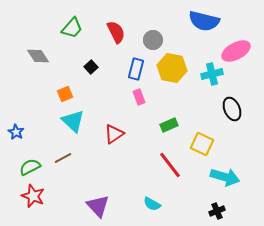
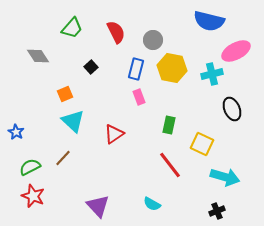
blue semicircle: moved 5 px right
green rectangle: rotated 54 degrees counterclockwise
brown line: rotated 18 degrees counterclockwise
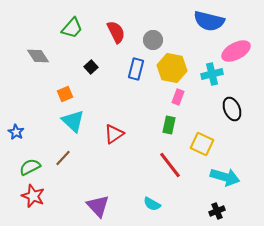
pink rectangle: moved 39 px right; rotated 42 degrees clockwise
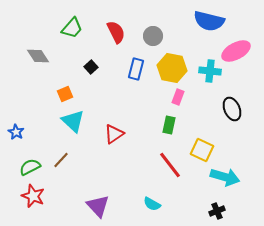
gray circle: moved 4 px up
cyan cross: moved 2 px left, 3 px up; rotated 20 degrees clockwise
yellow square: moved 6 px down
brown line: moved 2 px left, 2 px down
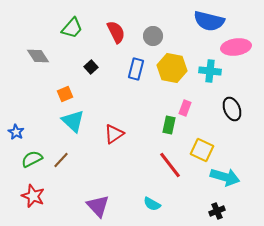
pink ellipse: moved 4 px up; rotated 20 degrees clockwise
pink rectangle: moved 7 px right, 11 px down
green semicircle: moved 2 px right, 8 px up
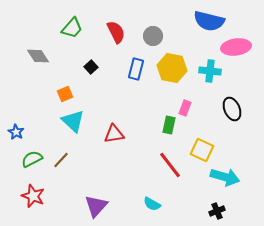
red triangle: rotated 25 degrees clockwise
purple triangle: moved 2 px left; rotated 25 degrees clockwise
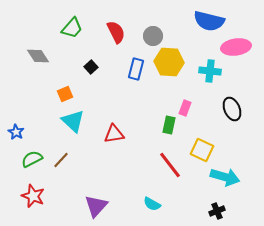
yellow hexagon: moved 3 px left, 6 px up; rotated 8 degrees counterclockwise
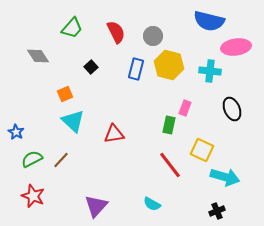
yellow hexagon: moved 3 px down; rotated 12 degrees clockwise
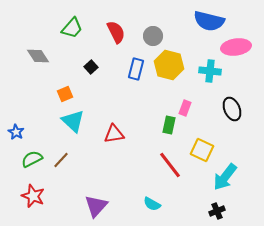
cyan arrow: rotated 112 degrees clockwise
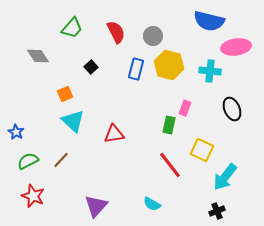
green semicircle: moved 4 px left, 2 px down
